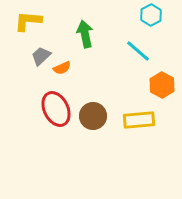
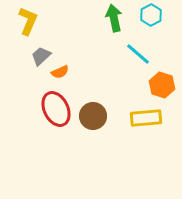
yellow L-shape: rotated 108 degrees clockwise
green arrow: moved 29 px right, 16 px up
cyan line: moved 3 px down
orange semicircle: moved 2 px left, 4 px down
orange hexagon: rotated 10 degrees counterclockwise
yellow rectangle: moved 7 px right, 2 px up
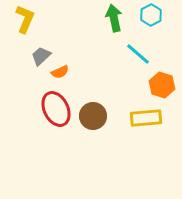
yellow L-shape: moved 3 px left, 2 px up
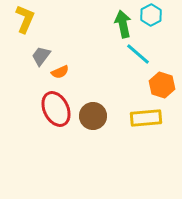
green arrow: moved 9 px right, 6 px down
gray trapezoid: rotated 10 degrees counterclockwise
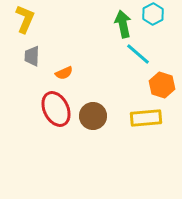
cyan hexagon: moved 2 px right, 1 px up
gray trapezoid: moved 9 px left; rotated 35 degrees counterclockwise
orange semicircle: moved 4 px right, 1 px down
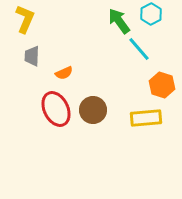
cyan hexagon: moved 2 px left
green arrow: moved 4 px left, 3 px up; rotated 24 degrees counterclockwise
cyan line: moved 1 px right, 5 px up; rotated 8 degrees clockwise
brown circle: moved 6 px up
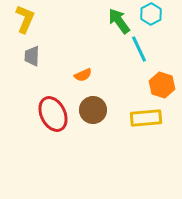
cyan line: rotated 16 degrees clockwise
orange semicircle: moved 19 px right, 2 px down
red ellipse: moved 3 px left, 5 px down
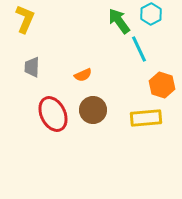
gray trapezoid: moved 11 px down
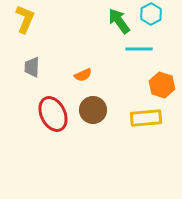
cyan line: rotated 64 degrees counterclockwise
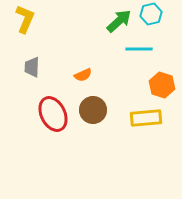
cyan hexagon: rotated 15 degrees clockwise
green arrow: rotated 84 degrees clockwise
